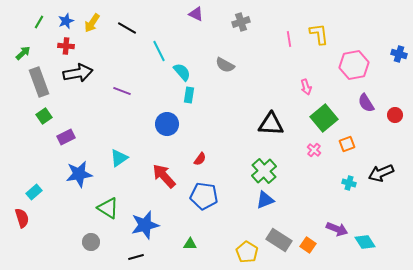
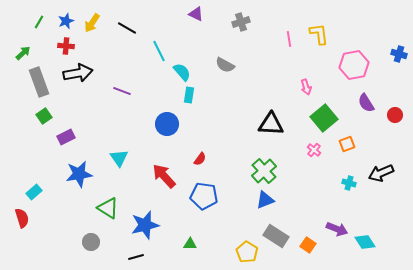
cyan triangle at (119, 158): rotated 30 degrees counterclockwise
gray rectangle at (279, 240): moved 3 px left, 4 px up
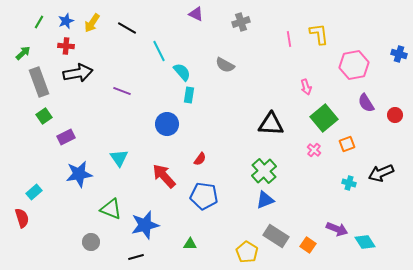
green triangle at (108, 208): moved 3 px right, 1 px down; rotated 10 degrees counterclockwise
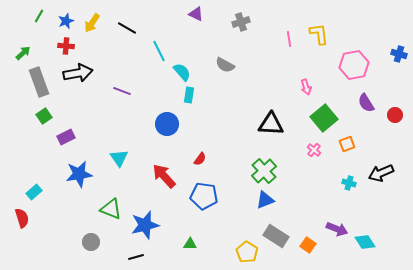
green line at (39, 22): moved 6 px up
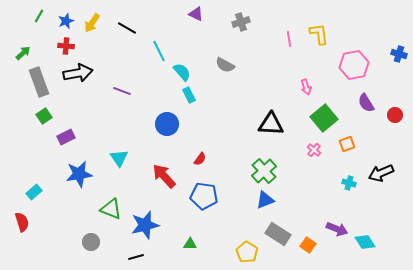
cyan rectangle at (189, 95): rotated 35 degrees counterclockwise
red semicircle at (22, 218): moved 4 px down
gray rectangle at (276, 236): moved 2 px right, 2 px up
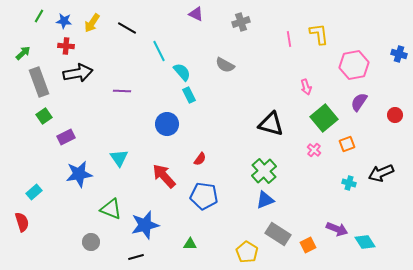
blue star at (66, 21): moved 2 px left; rotated 28 degrees clockwise
purple line at (122, 91): rotated 18 degrees counterclockwise
purple semicircle at (366, 103): moved 7 px left, 1 px up; rotated 66 degrees clockwise
black triangle at (271, 124): rotated 12 degrees clockwise
orange square at (308, 245): rotated 28 degrees clockwise
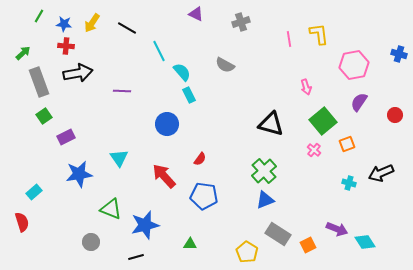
blue star at (64, 21): moved 3 px down
green square at (324, 118): moved 1 px left, 3 px down
